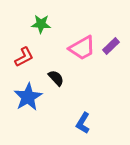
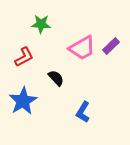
blue star: moved 5 px left, 4 px down
blue L-shape: moved 11 px up
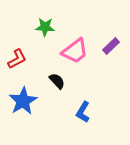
green star: moved 4 px right, 3 px down
pink trapezoid: moved 7 px left, 3 px down; rotated 8 degrees counterclockwise
red L-shape: moved 7 px left, 2 px down
black semicircle: moved 1 px right, 3 px down
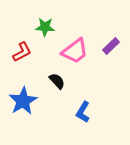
red L-shape: moved 5 px right, 7 px up
